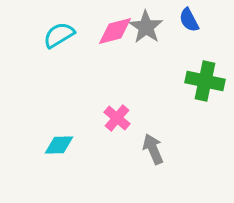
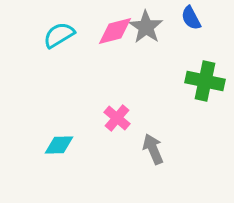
blue semicircle: moved 2 px right, 2 px up
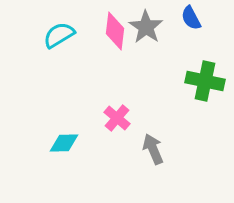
pink diamond: rotated 69 degrees counterclockwise
cyan diamond: moved 5 px right, 2 px up
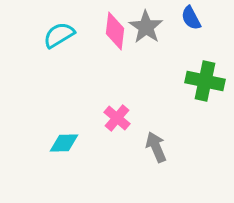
gray arrow: moved 3 px right, 2 px up
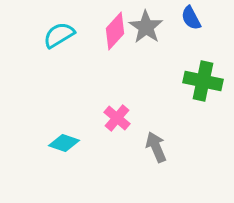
pink diamond: rotated 36 degrees clockwise
green cross: moved 2 px left
cyan diamond: rotated 20 degrees clockwise
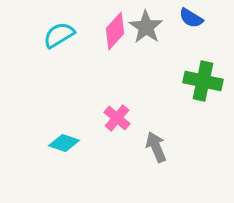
blue semicircle: rotated 30 degrees counterclockwise
